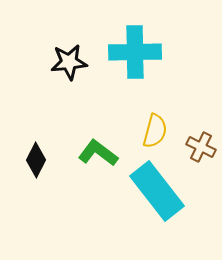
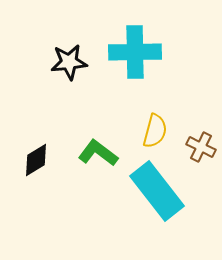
black diamond: rotated 32 degrees clockwise
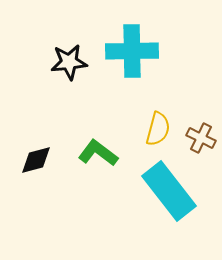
cyan cross: moved 3 px left, 1 px up
yellow semicircle: moved 3 px right, 2 px up
brown cross: moved 9 px up
black diamond: rotated 16 degrees clockwise
cyan rectangle: moved 12 px right
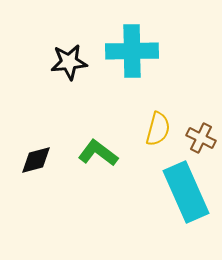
cyan rectangle: moved 17 px right, 1 px down; rotated 14 degrees clockwise
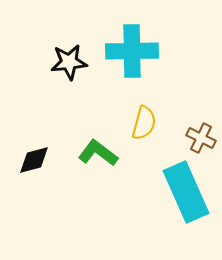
yellow semicircle: moved 14 px left, 6 px up
black diamond: moved 2 px left
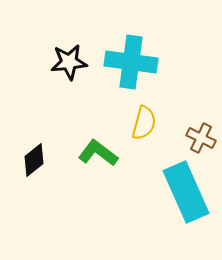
cyan cross: moved 1 px left, 11 px down; rotated 9 degrees clockwise
black diamond: rotated 24 degrees counterclockwise
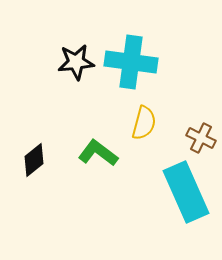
black star: moved 7 px right
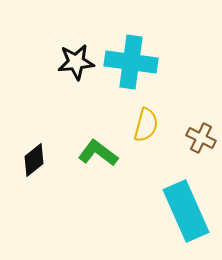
yellow semicircle: moved 2 px right, 2 px down
cyan rectangle: moved 19 px down
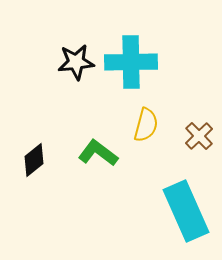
cyan cross: rotated 9 degrees counterclockwise
brown cross: moved 2 px left, 2 px up; rotated 20 degrees clockwise
